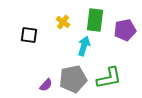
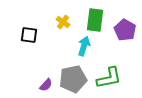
purple pentagon: rotated 30 degrees counterclockwise
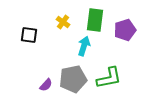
purple pentagon: rotated 25 degrees clockwise
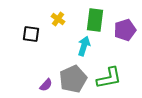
yellow cross: moved 5 px left, 3 px up
black square: moved 2 px right, 1 px up
gray pentagon: rotated 12 degrees counterclockwise
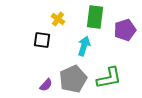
green rectangle: moved 3 px up
black square: moved 11 px right, 6 px down
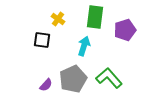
green L-shape: rotated 120 degrees counterclockwise
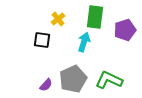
yellow cross: rotated 16 degrees clockwise
cyan arrow: moved 4 px up
green L-shape: moved 2 px down; rotated 24 degrees counterclockwise
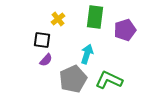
cyan arrow: moved 3 px right, 12 px down
purple semicircle: moved 25 px up
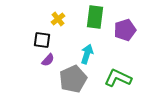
purple semicircle: moved 2 px right
green L-shape: moved 9 px right, 2 px up
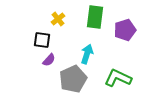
purple semicircle: moved 1 px right
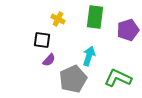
yellow cross: rotated 24 degrees counterclockwise
purple pentagon: moved 3 px right
cyan arrow: moved 2 px right, 2 px down
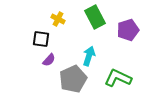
green rectangle: rotated 35 degrees counterclockwise
black square: moved 1 px left, 1 px up
